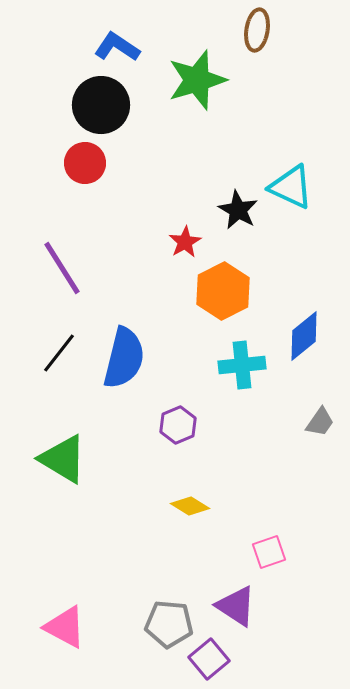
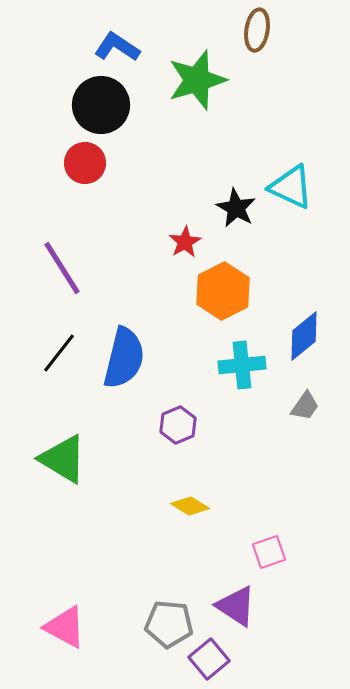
black star: moved 2 px left, 2 px up
gray trapezoid: moved 15 px left, 16 px up
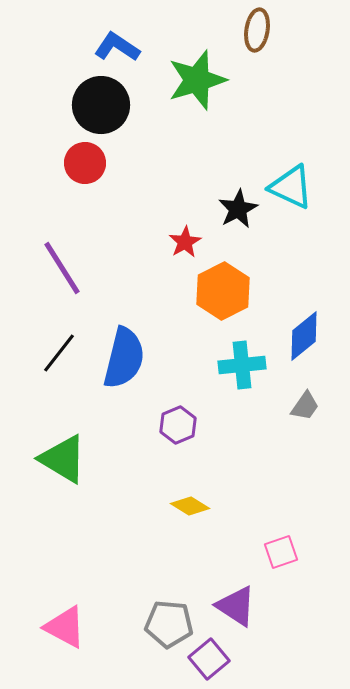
black star: moved 2 px right, 1 px down; rotated 15 degrees clockwise
pink square: moved 12 px right
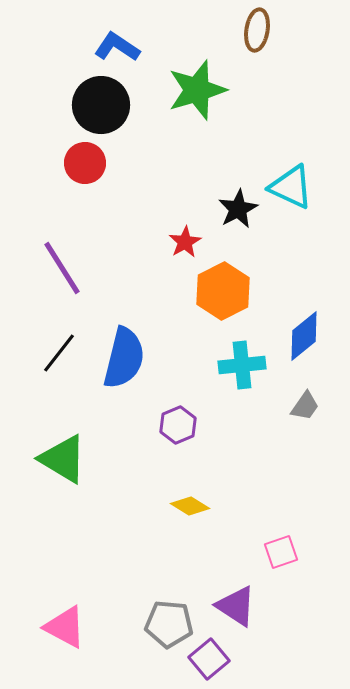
green star: moved 10 px down
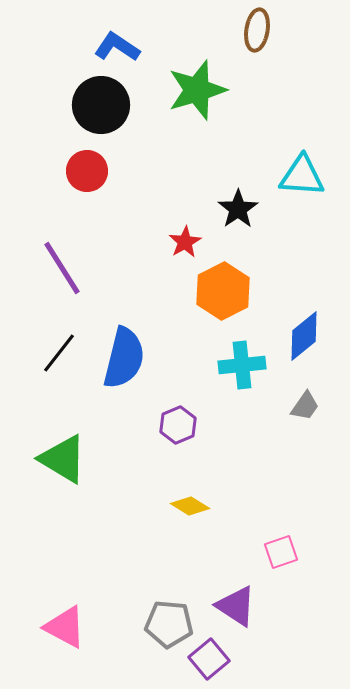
red circle: moved 2 px right, 8 px down
cyan triangle: moved 11 px right, 11 px up; rotated 21 degrees counterclockwise
black star: rotated 6 degrees counterclockwise
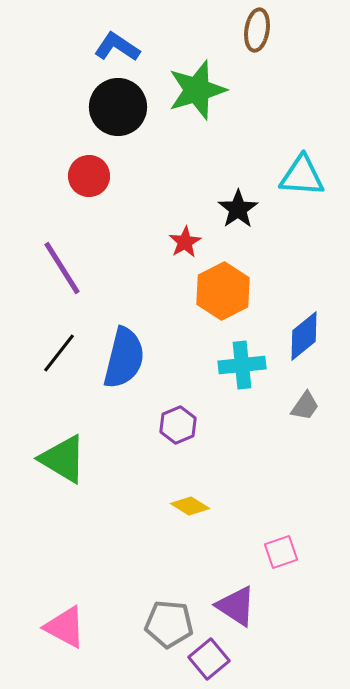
black circle: moved 17 px right, 2 px down
red circle: moved 2 px right, 5 px down
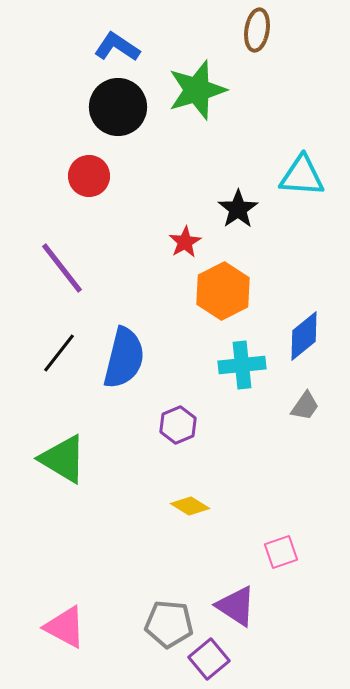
purple line: rotated 6 degrees counterclockwise
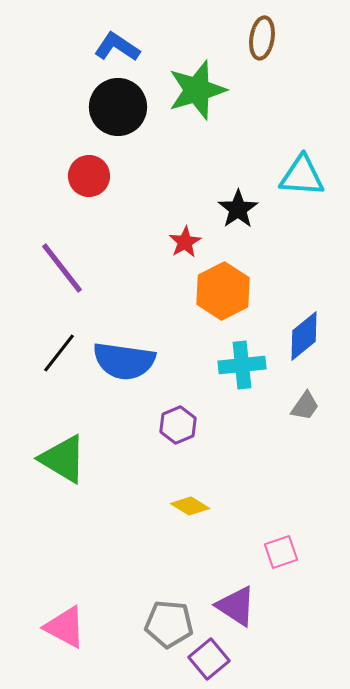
brown ellipse: moved 5 px right, 8 px down
blue semicircle: moved 3 px down; rotated 84 degrees clockwise
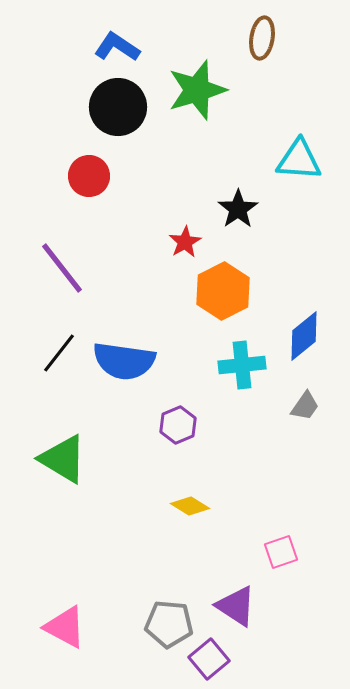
cyan triangle: moved 3 px left, 16 px up
